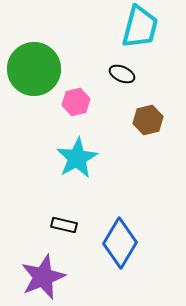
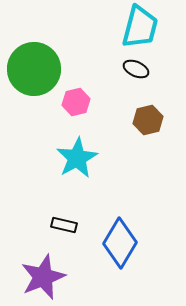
black ellipse: moved 14 px right, 5 px up
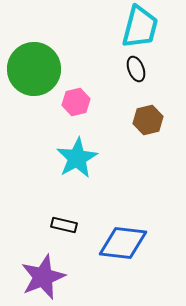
black ellipse: rotated 45 degrees clockwise
blue diamond: moved 3 px right; rotated 66 degrees clockwise
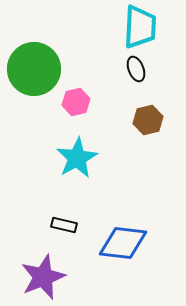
cyan trapezoid: rotated 12 degrees counterclockwise
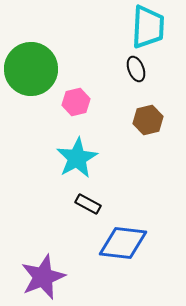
cyan trapezoid: moved 8 px right
green circle: moved 3 px left
black rectangle: moved 24 px right, 21 px up; rotated 15 degrees clockwise
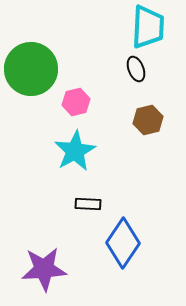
cyan star: moved 2 px left, 7 px up
black rectangle: rotated 25 degrees counterclockwise
blue diamond: rotated 63 degrees counterclockwise
purple star: moved 1 px right, 8 px up; rotated 18 degrees clockwise
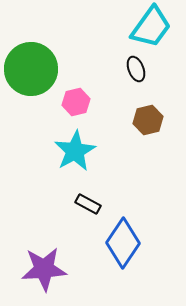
cyan trapezoid: moved 3 px right; rotated 33 degrees clockwise
black rectangle: rotated 25 degrees clockwise
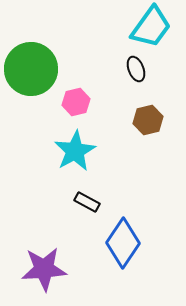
black rectangle: moved 1 px left, 2 px up
